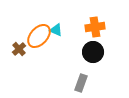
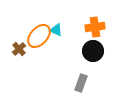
black circle: moved 1 px up
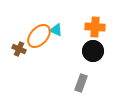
orange cross: rotated 12 degrees clockwise
brown cross: rotated 24 degrees counterclockwise
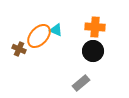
gray rectangle: rotated 30 degrees clockwise
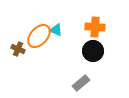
brown cross: moved 1 px left
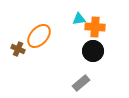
cyan triangle: moved 23 px right, 11 px up; rotated 32 degrees counterclockwise
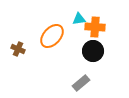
orange ellipse: moved 13 px right
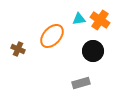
orange cross: moved 5 px right, 7 px up; rotated 30 degrees clockwise
gray rectangle: rotated 24 degrees clockwise
